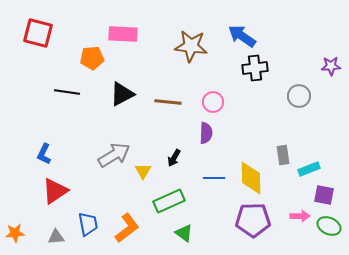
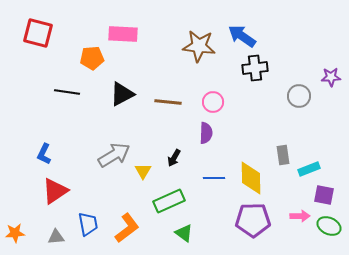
brown star: moved 8 px right
purple star: moved 11 px down
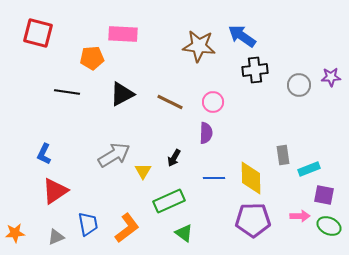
black cross: moved 2 px down
gray circle: moved 11 px up
brown line: moved 2 px right; rotated 20 degrees clockwise
gray triangle: rotated 18 degrees counterclockwise
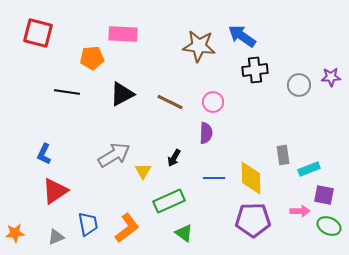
pink arrow: moved 5 px up
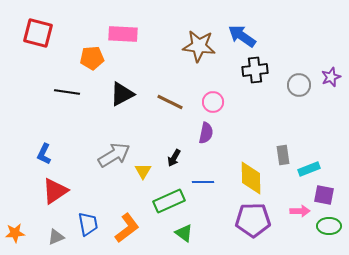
purple star: rotated 18 degrees counterclockwise
purple semicircle: rotated 10 degrees clockwise
blue line: moved 11 px left, 4 px down
green ellipse: rotated 25 degrees counterclockwise
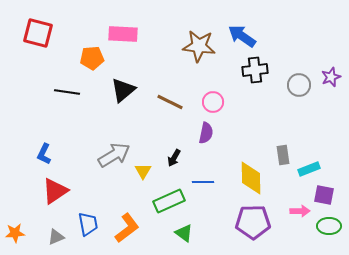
black triangle: moved 1 px right, 4 px up; rotated 12 degrees counterclockwise
purple pentagon: moved 2 px down
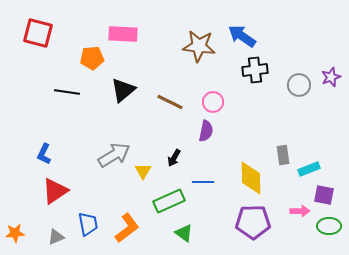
purple semicircle: moved 2 px up
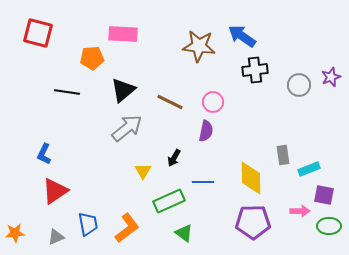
gray arrow: moved 13 px right, 27 px up; rotated 8 degrees counterclockwise
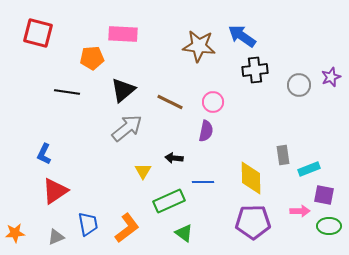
black arrow: rotated 66 degrees clockwise
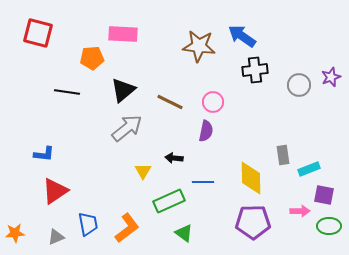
blue L-shape: rotated 110 degrees counterclockwise
